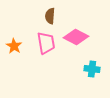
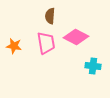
orange star: rotated 21 degrees counterclockwise
cyan cross: moved 1 px right, 3 px up
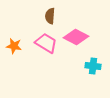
pink trapezoid: rotated 50 degrees counterclockwise
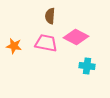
pink trapezoid: rotated 20 degrees counterclockwise
cyan cross: moved 6 px left
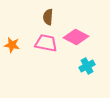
brown semicircle: moved 2 px left, 1 px down
orange star: moved 2 px left, 1 px up
cyan cross: rotated 35 degrees counterclockwise
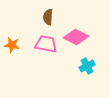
pink trapezoid: moved 1 px down
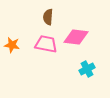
pink diamond: rotated 20 degrees counterclockwise
cyan cross: moved 3 px down
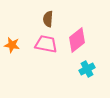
brown semicircle: moved 2 px down
pink diamond: moved 1 px right, 3 px down; rotated 45 degrees counterclockwise
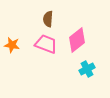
pink trapezoid: rotated 10 degrees clockwise
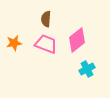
brown semicircle: moved 2 px left
orange star: moved 2 px right, 2 px up; rotated 21 degrees counterclockwise
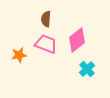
orange star: moved 5 px right, 12 px down
cyan cross: rotated 14 degrees counterclockwise
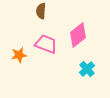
brown semicircle: moved 5 px left, 8 px up
pink diamond: moved 1 px right, 5 px up
